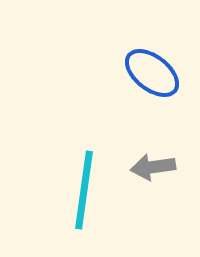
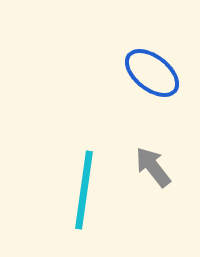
gray arrow: rotated 60 degrees clockwise
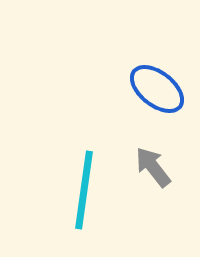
blue ellipse: moved 5 px right, 16 px down
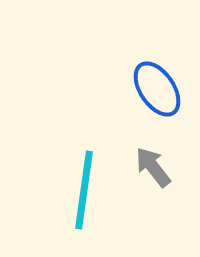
blue ellipse: rotated 18 degrees clockwise
